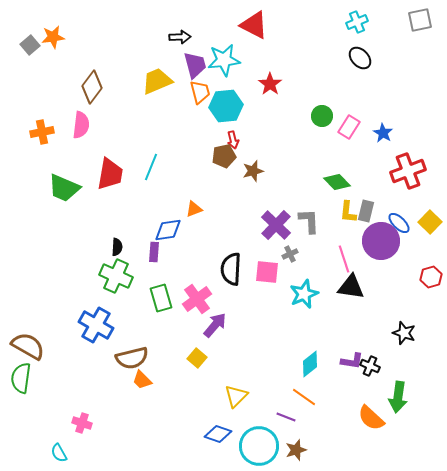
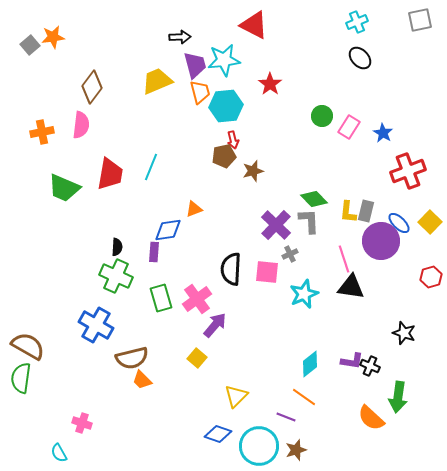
green diamond at (337, 182): moved 23 px left, 17 px down
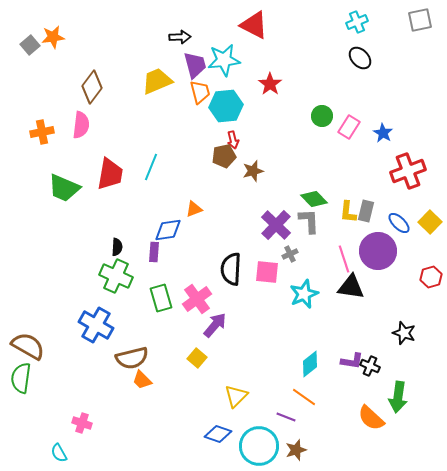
purple circle at (381, 241): moved 3 px left, 10 px down
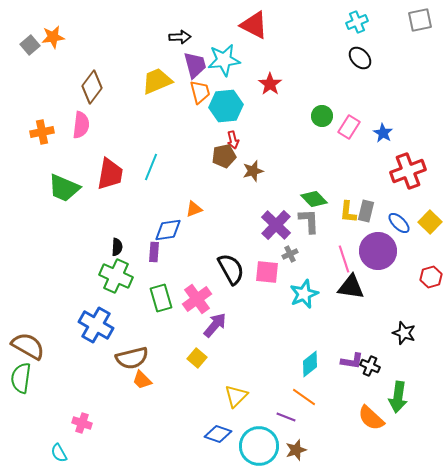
black semicircle at (231, 269): rotated 148 degrees clockwise
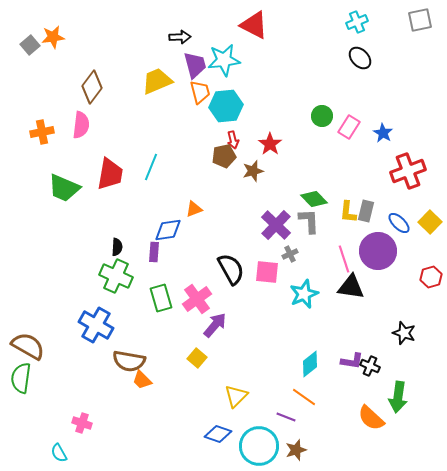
red star at (270, 84): moved 60 px down
brown semicircle at (132, 358): moved 3 px left, 3 px down; rotated 24 degrees clockwise
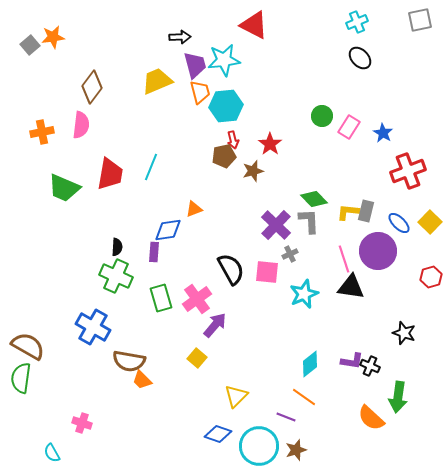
yellow L-shape at (348, 212): rotated 90 degrees clockwise
blue cross at (96, 325): moved 3 px left, 2 px down
cyan semicircle at (59, 453): moved 7 px left
